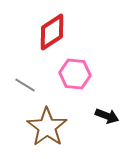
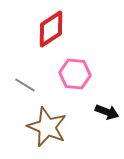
red diamond: moved 1 px left, 3 px up
black arrow: moved 4 px up
brown star: rotated 12 degrees counterclockwise
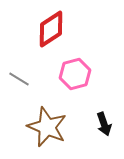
pink hexagon: rotated 20 degrees counterclockwise
gray line: moved 6 px left, 6 px up
black arrow: moved 3 px left, 12 px down; rotated 50 degrees clockwise
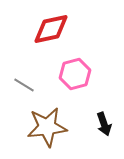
red diamond: rotated 21 degrees clockwise
gray line: moved 5 px right, 6 px down
brown star: rotated 30 degrees counterclockwise
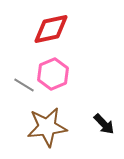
pink hexagon: moved 22 px left; rotated 8 degrees counterclockwise
black arrow: rotated 25 degrees counterclockwise
